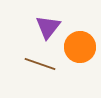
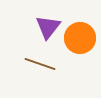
orange circle: moved 9 px up
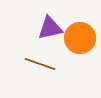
purple triangle: moved 2 px right, 1 px down; rotated 40 degrees clockwise
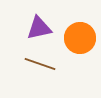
purple triangle: moved 11 px left
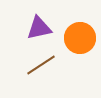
brown line: moved 1 px right, 1 px down; rotated 52 degrees counterclockwise
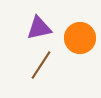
brown line: rotated 24 degrees counterclockwise
